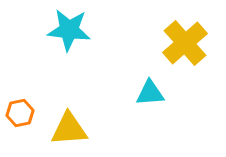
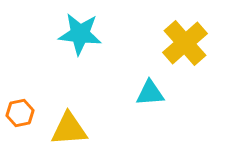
cyan star: moved 11 px right, 4 px down
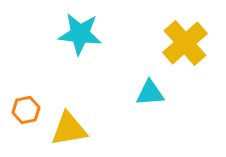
orange hexagon: moved 6 px right, 3 px up
yellow triangle: rotated 6 degrees counterclockwise
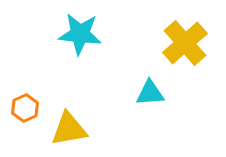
orange hexagon: moved 1 px left, 2 px up; rotated 12 degrees counterclockwise
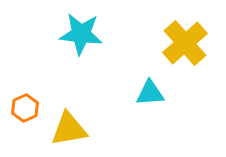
cyan star: moved 1 px right
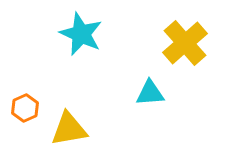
cyan star: rotated 18 degrees clockwise
